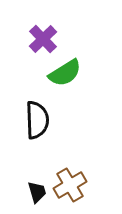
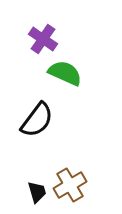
purple cross: rotated 12 degrees counterclockwise
green semicircle: rotated 124 degrees counterclockwise
black semicircle: rotated 39 degrees clockwise
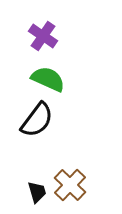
purple cross: moved 3 px up
green semicircle: moved 17 px left, 6 px down
brown cross: rotated 16 degrees counterclockwise
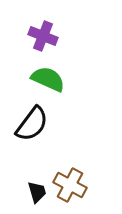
purple cross: rotated 12 degrees counterclockwise
black semicircle: moved 5 px left, 4 px down
brown cross: rotated 16 degrees counterclockwise
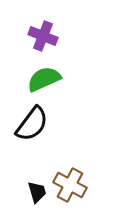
green semicircle: moved 4 px left; rotated 48 degrees counterclockwise
